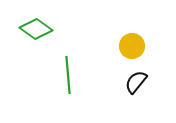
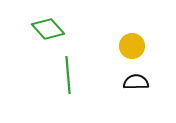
green diamond: moved 12 px right; rotated 12 degrees clockwise
black semicircle: rotated 50 degrees clockwise
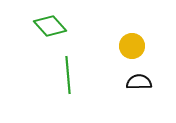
green diamond: moved 2 px right, 3 px up
black semicircle: moved 3 px right
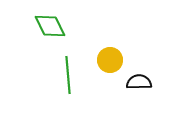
green diamond: rotated 16 degrees clockwise
yellow circle: moved 22 px left, 14 px down
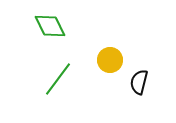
green line: moved 10 px left, 4 px down; rotated 42 degrees clockwise
black semicircle: rotated 75 degrees counterclockwise
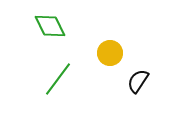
yellow circle: moved 7 px up
black semicircle: moved 1 px left, 1 px up; rotated 20 degrees clockwise
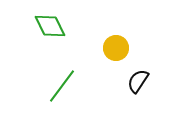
yellow circle: moved 6 px right, 5 px up
green line: moved 4 px right, 7 px down
